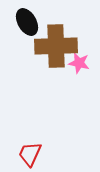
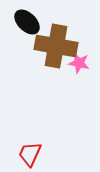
black ellipse: rotated 16 degrees counterclockwise
brown cross: rotated 12 degrees clockwise
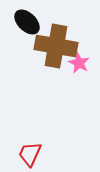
pink star: rotated 15 degrees clockwise
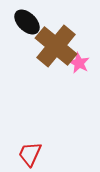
brown cross: rotated 30 degrees clockwise
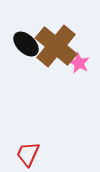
black ellipse: moved 1 px left, 22 px down
red trapezoid: moved 2 px left
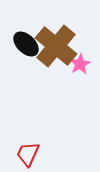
pink star: moved 1 px right, 1 px down; rotated 15 degrees clockwise
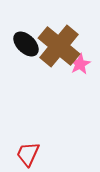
brown cross: moved 3 px right
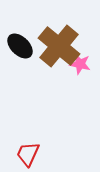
black ellipse: moved 6 px left, 2 px down
pink star: rotated 30 degrees counterclockwise
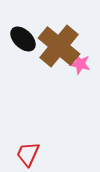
black ellipse: moved 3 px right, 7 px up
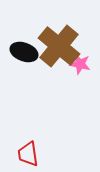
black ellipse: moved 1 px right, 13 px down; rotated 24 degrees counterclockwise
red trapezoid: rotated 32 degrees counterclockwise
